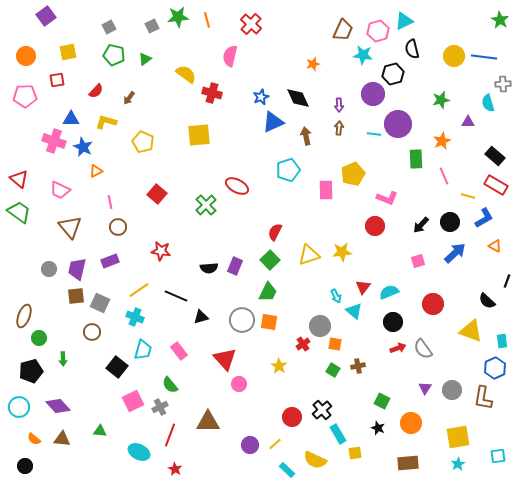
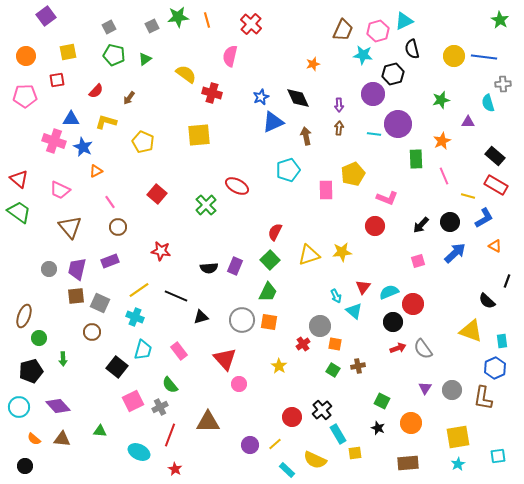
pink line at (110, 202): rotated 24 degrees counterclockwise
red circle at (433, 304): moved 20 px left
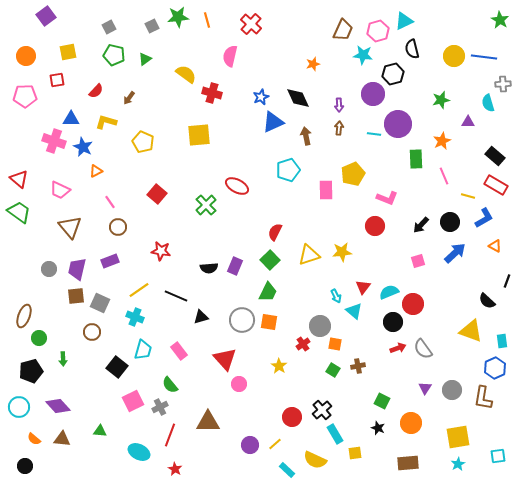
cyan rectangle at (338, 434): moved 3 px left
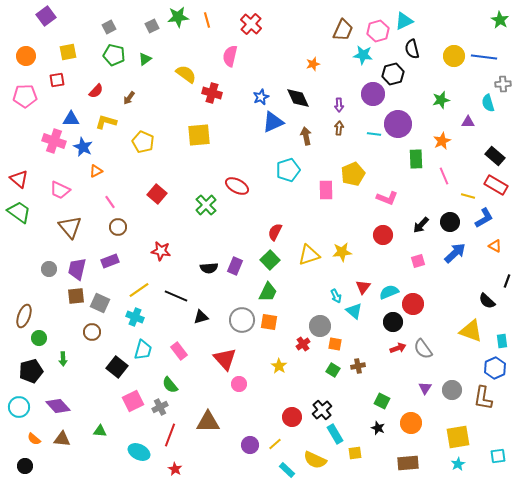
red circle at (375, 226): moved 8 px right, 9 px down
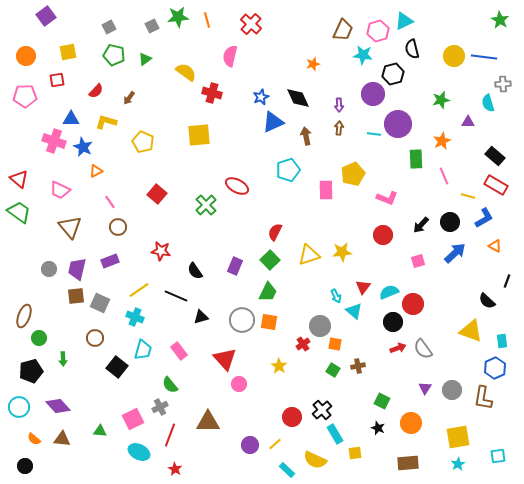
yellow semicircle at (186, 74): moved 2 px up
black semicircle at (209, 268): moved 14 px left, 3 px down; rotated 60 degrees clockwise
brown circle at (92, 332): moved 3 px right, 6 px down
pink square at (133, 401): moved 18 px down
